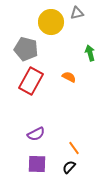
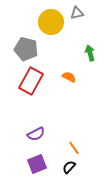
purple square: rotated 24 degrees counterclockwise
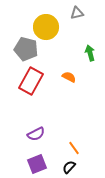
yellow circle: moved 5 px left, 5 px down
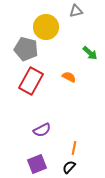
gray triangle: moved 1 px left, 2 px up
green arrow: rotated 147 degrees clockwise
purple semicircle: moved 6 px right, 4 px up
orange line: rotated 48 degrees clockwise
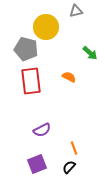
red rectangle: rotated 36 degrees counterclockwise
orange line: rotated 32 degrees counterclockwise
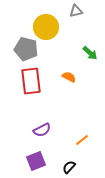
orange line: moved 8 px right, 8 px up; rotated 72 degrees clockwise
purple square: moved 1 px left, 3 px up
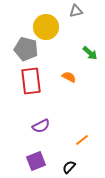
purple semicircle: moved 1 px left, 4 px up
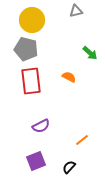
yellow circle: moved 14 px left, 7 px up
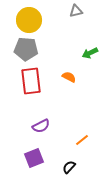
yellow circle: moved 3 px left
gray pentagon: rotated 10 degrees counterclockwise
green arrow: rotated 112 degrees clockwise
purple square: moved 2 px left, 3 px up
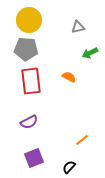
gray triangle: moved 2 px right, 16 px down
purple semicircle: moved 12 px left, 4 px up
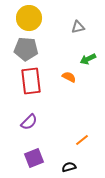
yellow circle: moved 2 px up
green arrow: moved 2 px left, 6 px down
purple semicircle: rotated 18 degrees counterclockwise
black semicircle: rotated 32 degrees clockwise
